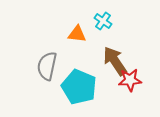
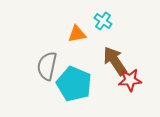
orange triangle: rotated 18 degrees counterclockwise
cyan pentagon: moved 5 px left, 3 px up
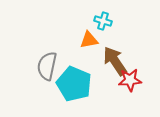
cyan cross: rotated 18 degrees counterclockwise
orange triangle: moved 12 px right, 6 px down
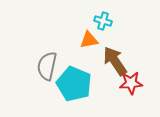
red star: moved 1 px right, 3 px down
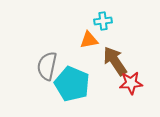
cyan cross: rotated 24 degrees counterclockwise
cyan pentagon: moved 2 px left
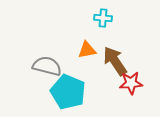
cyan cross: moved 3 px up; rotated 12 degrees clockwise
orange triangle: moved 2 px left, 10 px down
gray semicircle: rotated 92 degrees clockwise
cyan pentagon: moved 4 px left, 8 px down
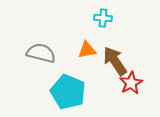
gray semicircle: moved 6 px left, 13 px up
red star: rotated 25 degrees counterclockwise
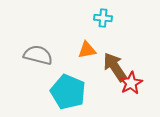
gray semicircle: moved 3 px left, 2 px down
brown arrow: moved 6 px down
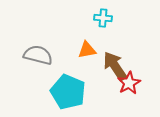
brown arrow: moved 1 px up
red star: moved 2 px left
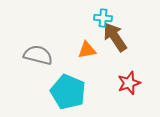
brown arrow: moved 29 px up
red star: rotated 10 degrees clockwise
